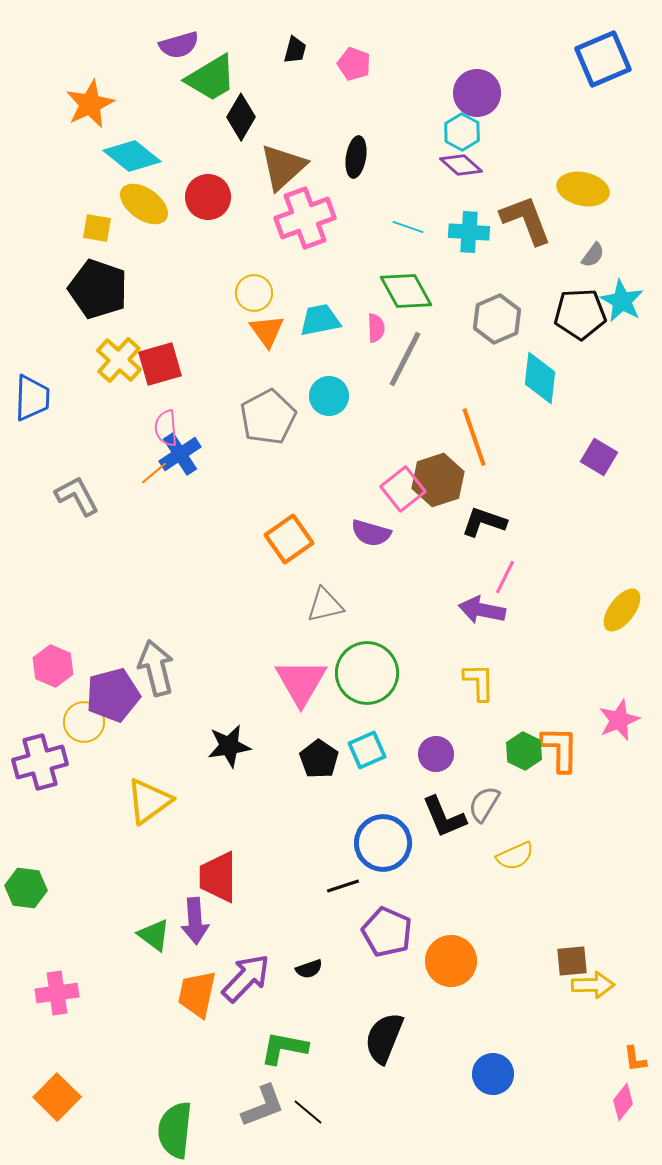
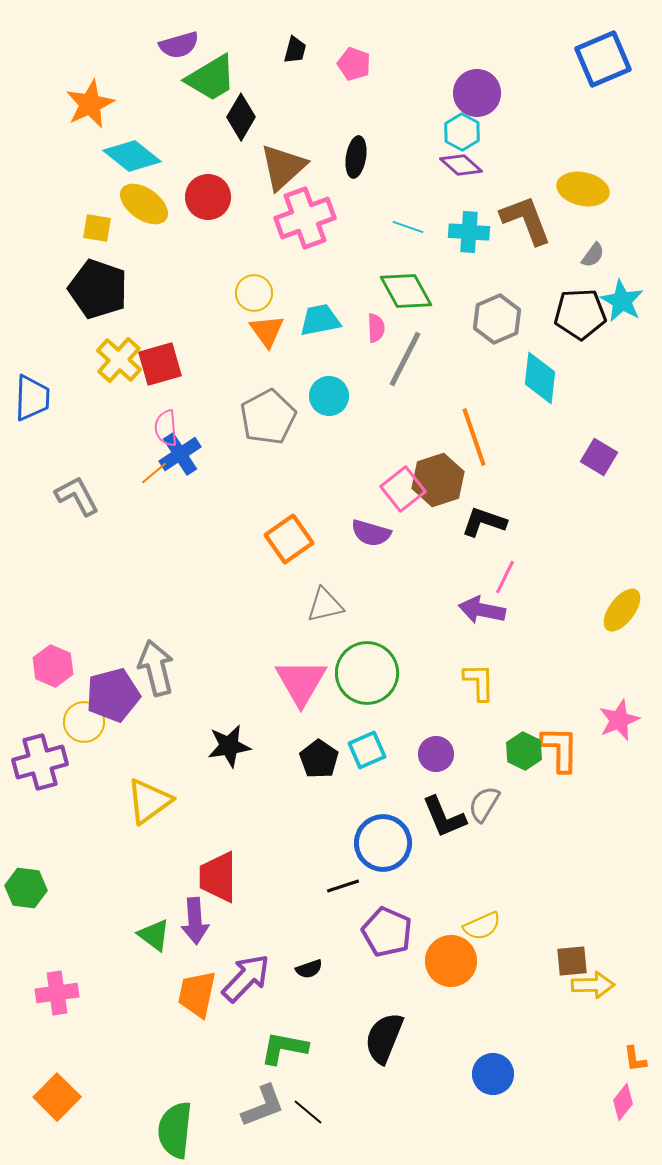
yellow semicircle at (515, 856): moved 33 px left, 70 px down
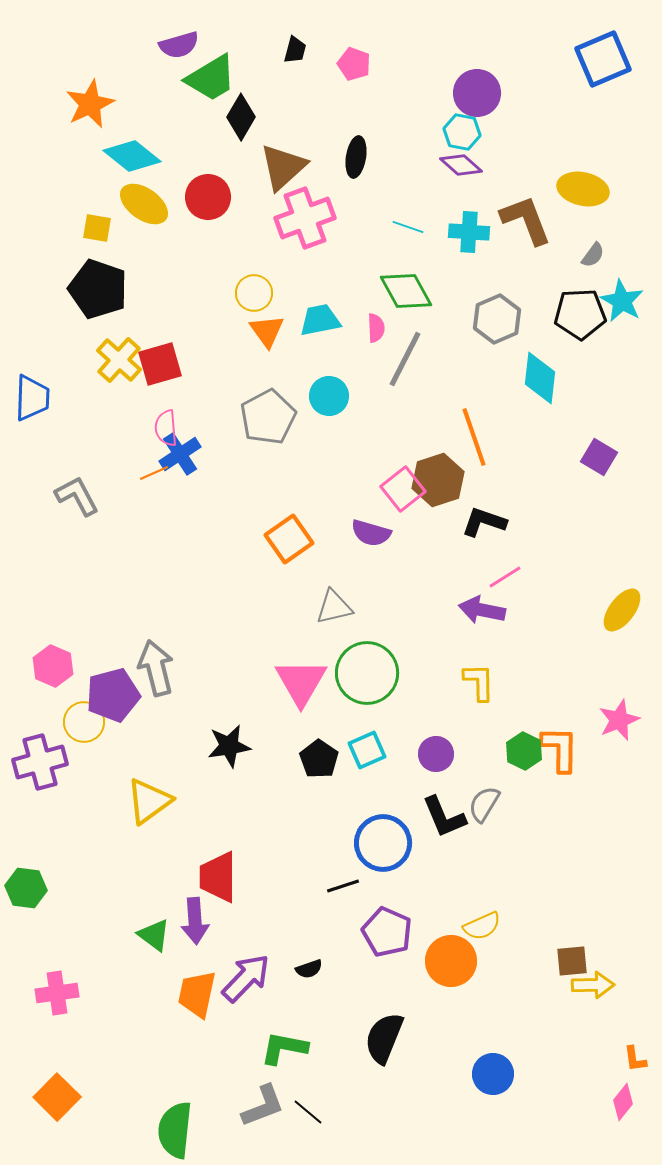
cyan hexagon at (462, 132): rotated 18 degrees counterclockwise
orange line at (154, 473): rotated 16 degrees clockwise
pink line at (505, 577): rotated 32 degrees clockwise
gray triangle at (325, 605): moved 9 px right, 2 px down
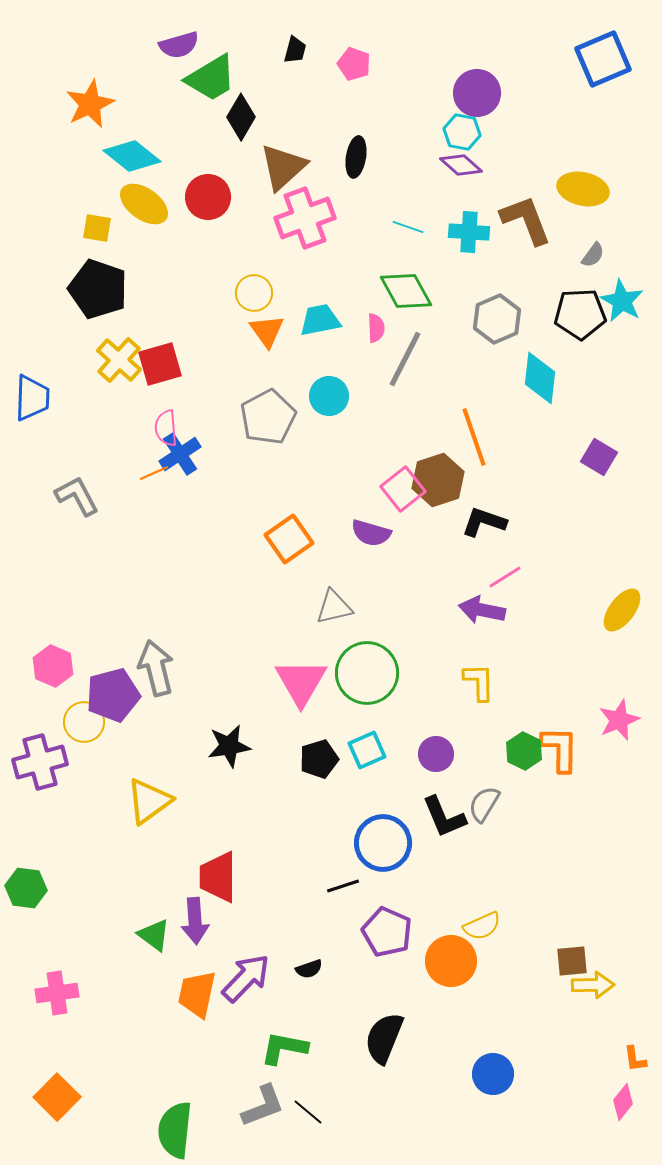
black pentagon at (319, 759): rotated 21 degrees clockwise
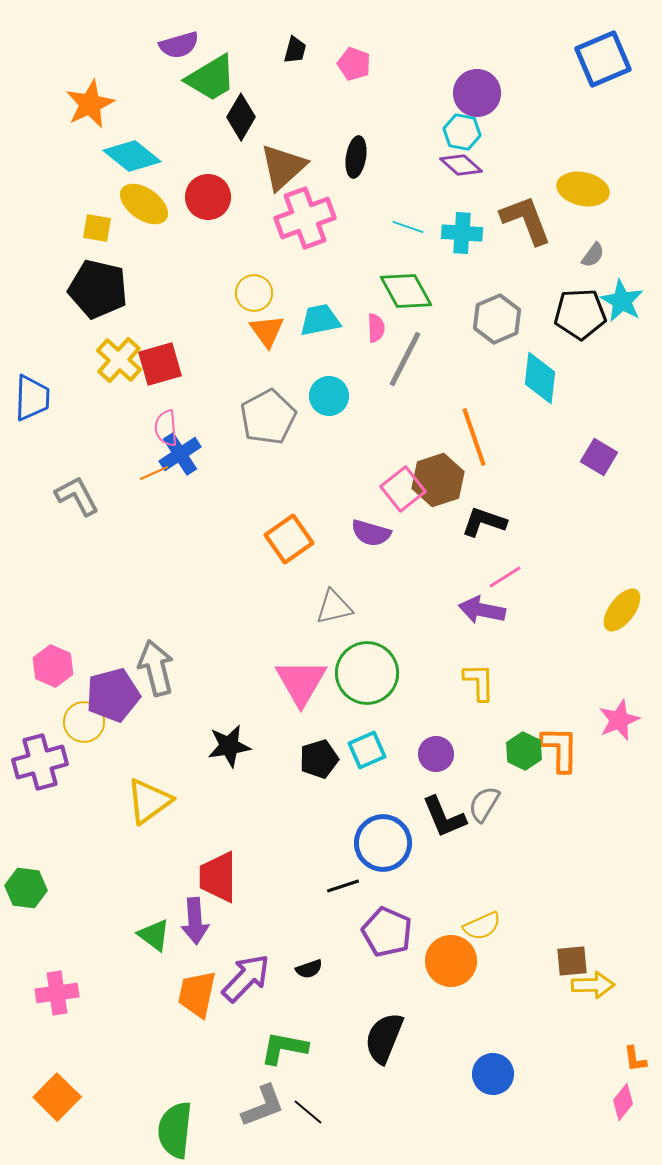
cyan cross at (469, 232): moved 7 px left, 1 px down
black pentagon at (98, 289): rotated 6 degrees counterclockwise
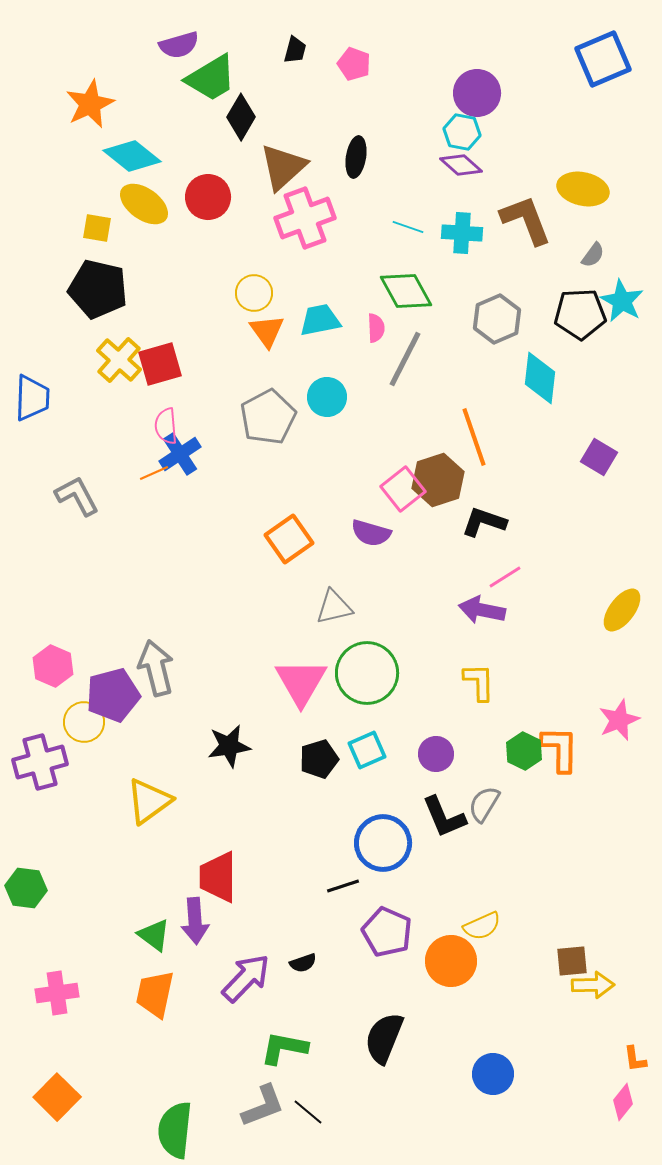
cyan circle at (329, 396): moved 2 px left, 1 px down
pink semicircle at (166, 428): moved 2 px up
black semicircle at (309, 969): moved 6 px left, 6 px up
orange trapezoid at (197, 994): moved 42 px left
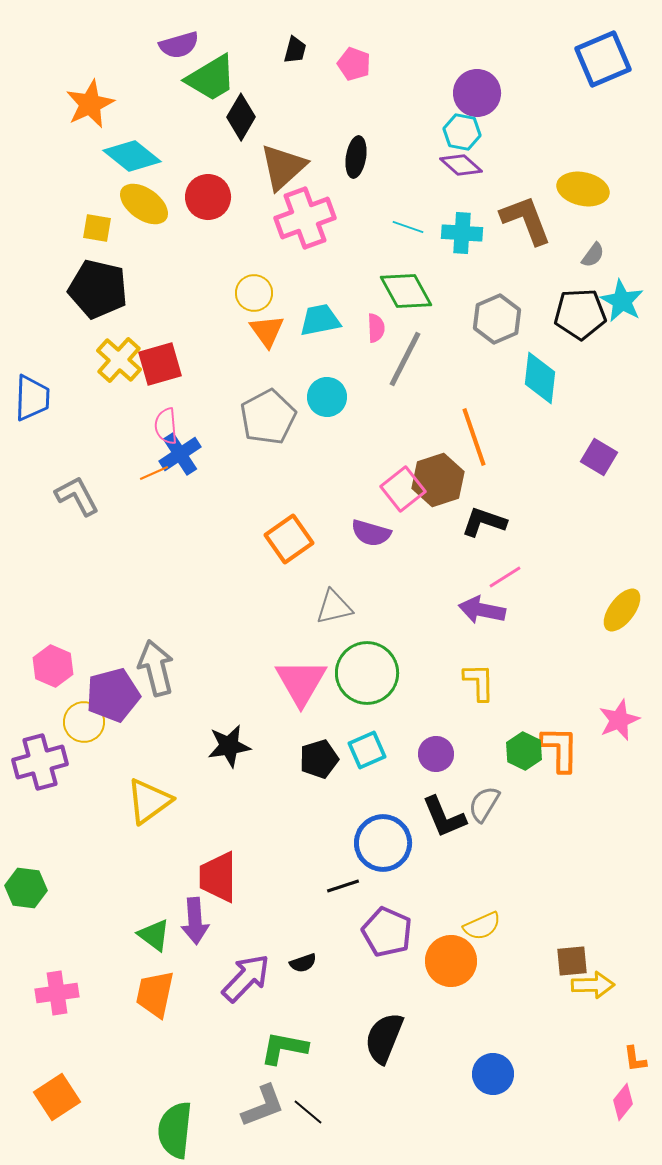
orange square at (57, 1097): rotated 12 degrees clockwise
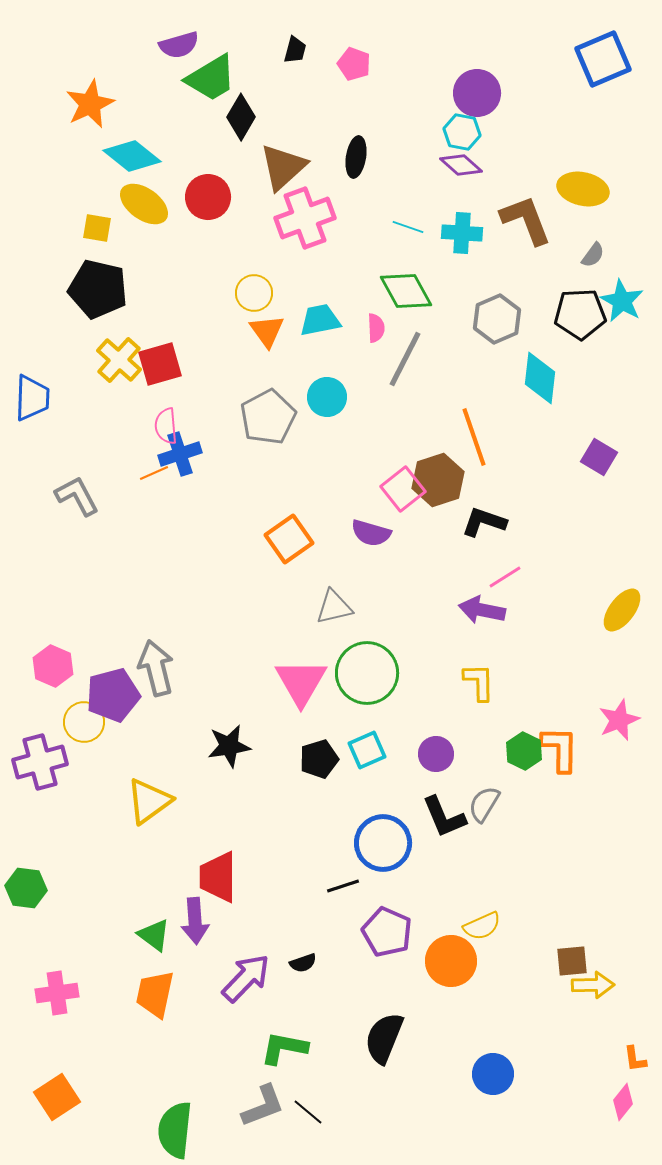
blue cross at (180, 454): rotated 15 degrees clockwise
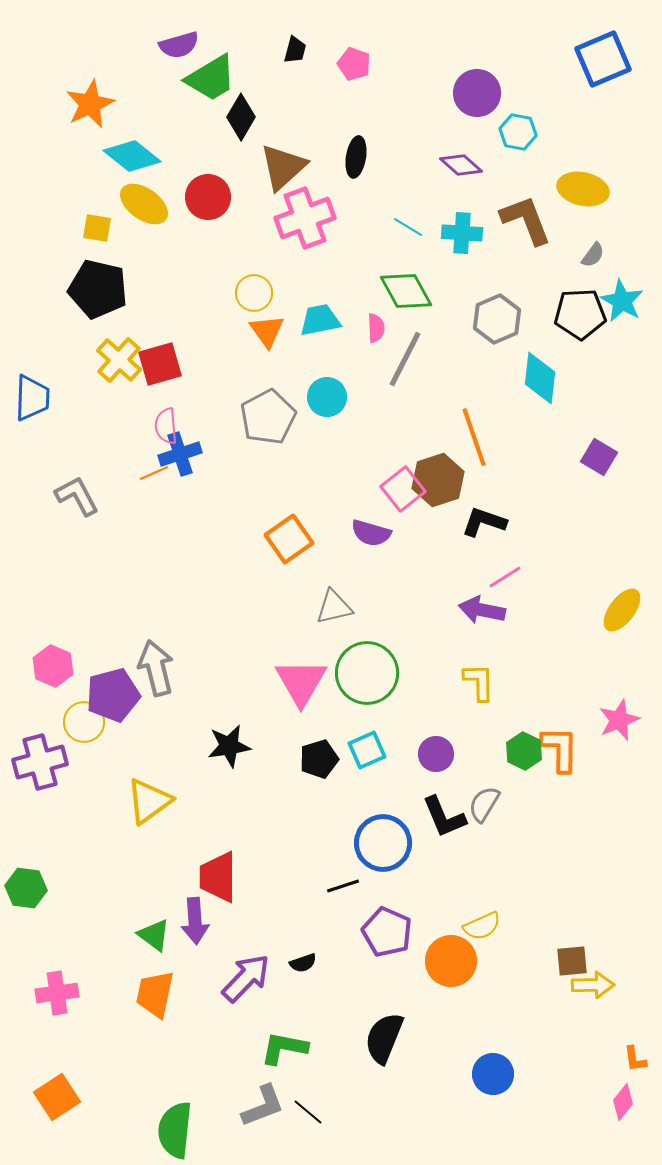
cyan hexagon at (462, 132): moved 56 px right
cyan line at (408, 227): rotated 12 degrees clockwise
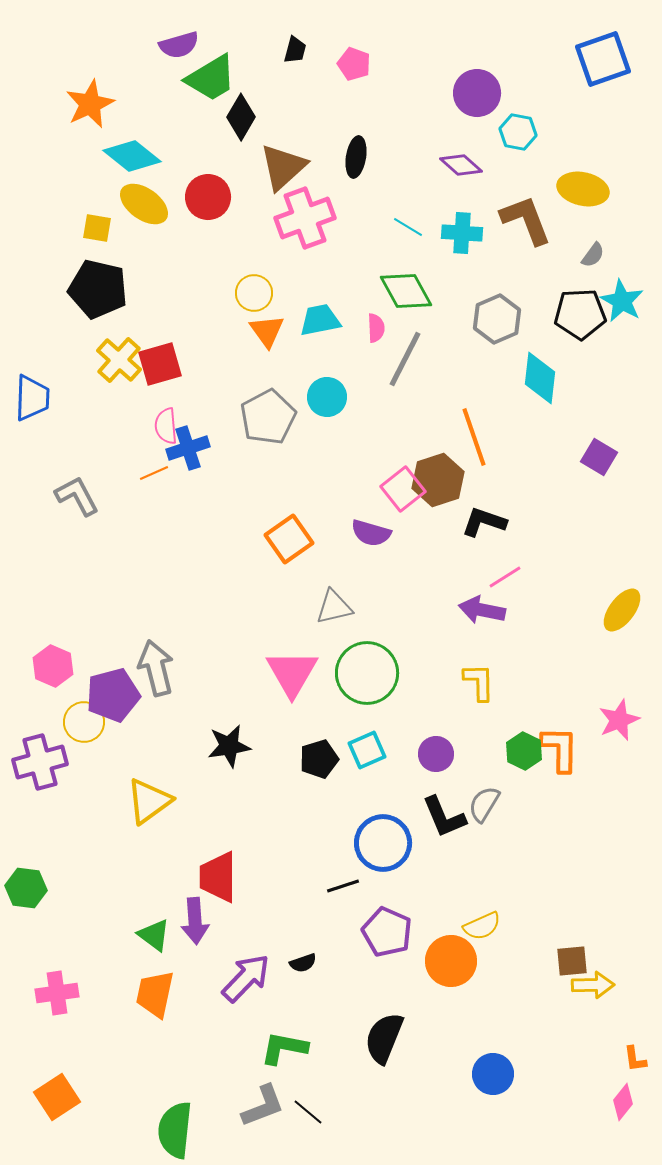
blue square at (603, 59): rotated 4 degrees clockwise
blue cross at (180, 454): moved 8 px right, 6 px up
pink triangle at (301, 682): moved 9 px left, 9 px up
